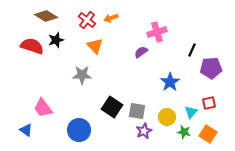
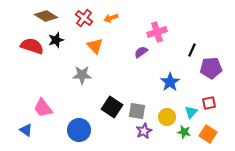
red cross: moved 3 px left, 2 px up
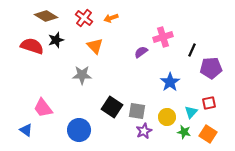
pink cross: moved 6 px right, 5 px down
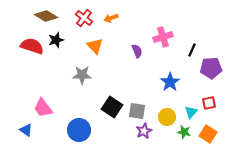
purple semicircle: moved 4 px left, 1 px up; rotated 104 degrees clockwise
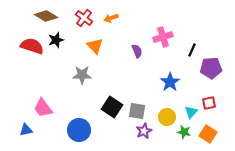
blue triangle: rotated 48 degrees counterclockwise
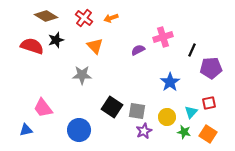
purple semicircle: moved 1 px right, 1 px up; rotated 96 degrees counterclockwise
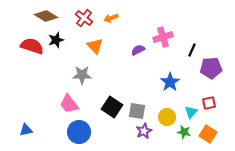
pink trapezoid: moved 26 px right, 4 px up
blue circle: moved 2 px down
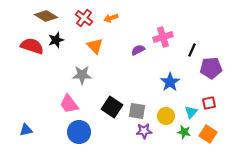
yellow circle: moved 1 px left, 1 px up
purple star: rotated 21 degrees clockwise
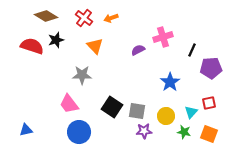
orange square: moved 1 px right; rotated 12 degrees counterclockwise
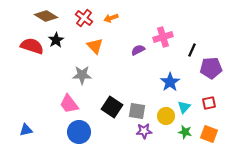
black star: rotated 14 degrees counterclockwise
cyan triangle: moved 7 px left, 5 px up
green star: moved 1 px right
